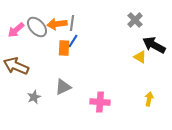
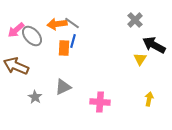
gray line: rotated 63 degrees counterclockwise
gray ellipse: moved 5 px left, 9 px down
blue line: rotated 16 degrees counterclockwise
yellow triangle: moved 2 px down; rotated 32 degrees clockwise
gray star: moved 1 px right; rotated 16 degrees counterclockwise
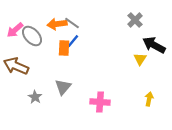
pink arrow: moved 1 px left
blue line: rotated 24 degrees clockwise
gray triangle: rotated 24 degrees counterclockwise
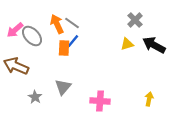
orange arrow: rotated 72 degrees clockwise
yellow triangle: moved 13 px left, 15 px up; rotated 40 degrees clockwise
pink cross: moved 1 px up
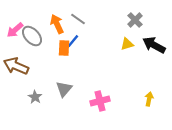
gray line: moved 6 px right, 4 px up
gray triangle: moved 1 px right, 2 px down
pink cross: rotated 18 degrees counterclockwise
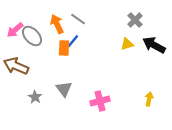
gray triangle: rotated 18 degrees counterclockwise
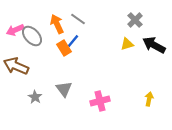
pink arrow: rotated 18 degrees clockwise
orange rectangle: rotated 35 degrees counterclockwise
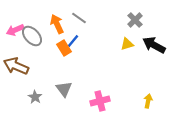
gray line: moved 1 px right, 1 px up
yellow arrow: moved 1 px left, 2 px down
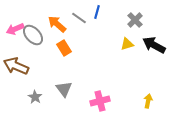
orange arrow: rotated 24 degrees counterclockwise
pink arrow: moved 1 px up
gray ellipse: moved 1 px right, 1 px up
blue line: moved 24 px right, 29 px up; rotated 24 degrees counterclockwise
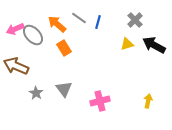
blue line: moved 1 px right, 10 px down
gray star: moved 1 px right, 4 px up
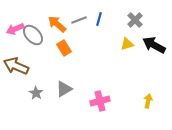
gray line: moved 2 px down; rotated 56 degrees counterclockwise
blue line: moved 1 px right, 3 px up
gray triangle: rotated 36 degrees clockwise
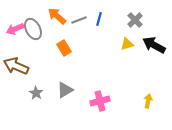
orange arrow: moved 8 px up
gray ellipse: moved 6 px up; rotated 15 degrees clockwise
gray triangle: moved 1 px right, 1 px down
